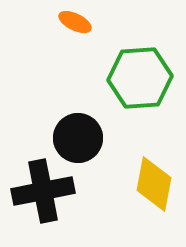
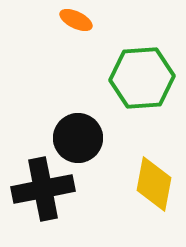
orange ellipse: moved 1 px right, 2 px up
green hexagon: moved 2 px right
black cross: moved 2 px up
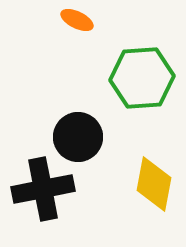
orange ellipse: moved 1 px right
black circle: moved 1 px up
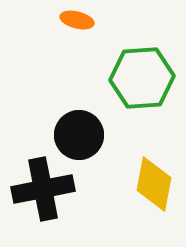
orange ellipse: rotated 12 degrees counterclockwise
black circle: moved 1 px right, 2 px up
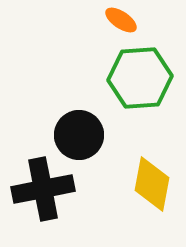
orange ellipse: moved 44 px right; rotated 20 degrees clockwise
green hexagon: moved 2 px left
yellow diamond: moved 2 px left
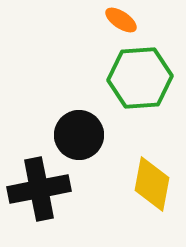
black cross: moved 4 px left
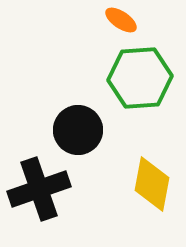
black circle: moved 1 px left, 5 px up
black cross: rotated 8 degrees counterclockwise
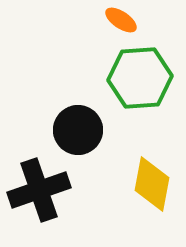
black cross: moved 1 px down
